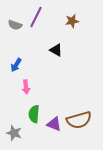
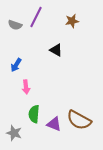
brown semicircle: rotated 45 degrees clockwise
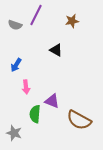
purple line: moved 2 px up
green semicircle: moved 1 px right
purple triangle: moved 2 px left, 23 px up
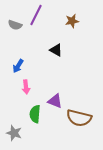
blue arrow: moved 2 px right, 1 px down
purple triangle: moved 3 px right
brown semicircle: moved 2 px up; rotated 15 degrees counterclockwise
